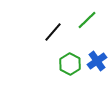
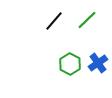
black line: moved 1 px right, 11 px up
blue cross: moved 1 px right, 2 px down
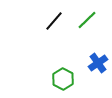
green hexagon: moved 7 px left, 15 px down
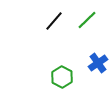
green hexagon: moved 1 px left, 2 px up
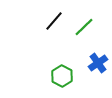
green line: moved 3 px left, 7 px down
green hexagon: moved 1 px up
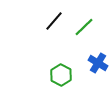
blue cross: rotated 24 degrees counterclockwise
green hexagon: moved 1 px left, 1 px up
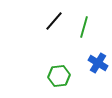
green line: rotated 30 degrees counterclockwise
green hexagon: moved 2 px left, 1 px down; rotated 25 degrees clockwise
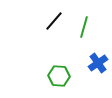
blue cross: rotated 24 degrees clockwise
green hexagon: rotated 10 degrees clockwise
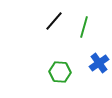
blue cross: moved 1 px right
green hexagon: moved 1 px right, 4 px up
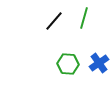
green line: moved 9 px up
green hexagon: moved 8 px right, 8 px up
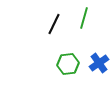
black line: moved 3 px down; rotated 15 degrees counterclockwise
green hexagon: rotated 10 degrees counterclockwise
